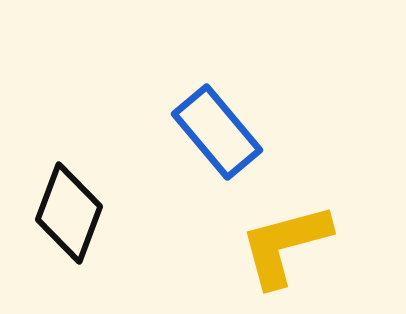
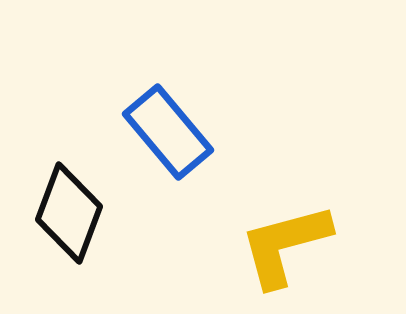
blue rectangle: moved 49 px left
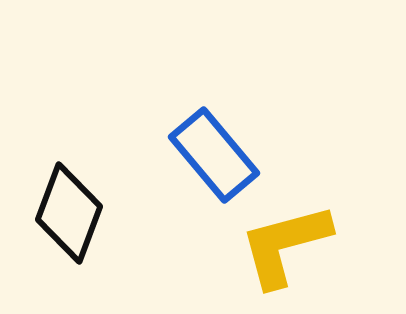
blue rectangle: moved 46 px right, 23 px down
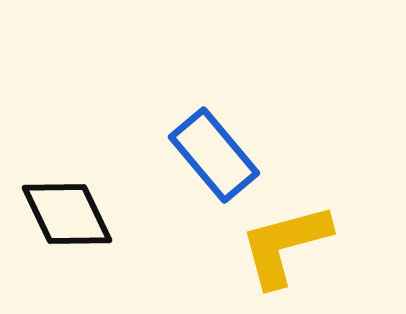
black diamond: moved 2 px left, 1 px down; rotated 46 degrees counterclockwise
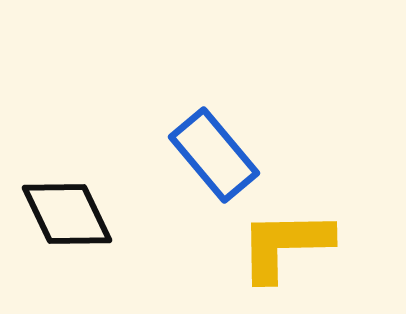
yellow L-shape: rotated 14 degrees clockwise
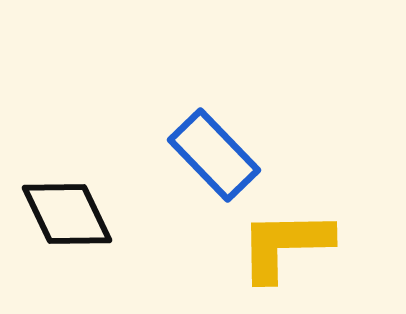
blue rectangle: rotated 4 degrees counterclockwise
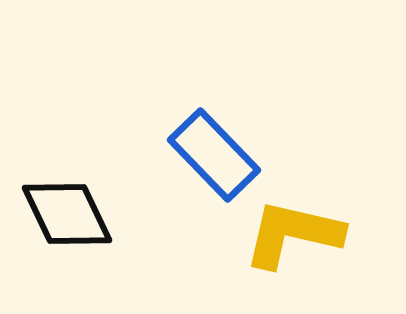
yellow L-shape: moved 8 px right, 11 px up; rotated 14 degrees clockwise
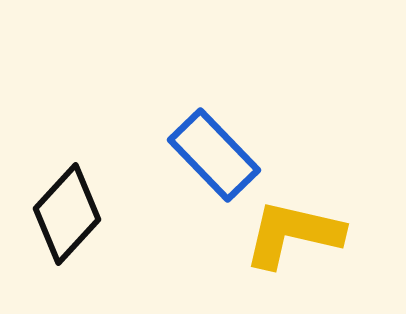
black diamond: rotated 68 degrees clockwise
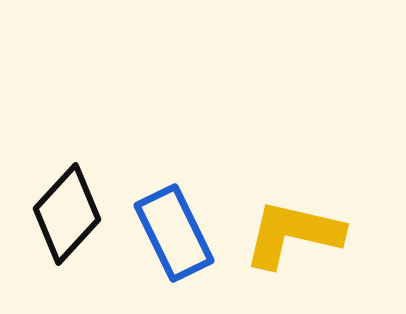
blue rectangle: moved 40 px left, 78 px down; rotated 18 degrees clockwise
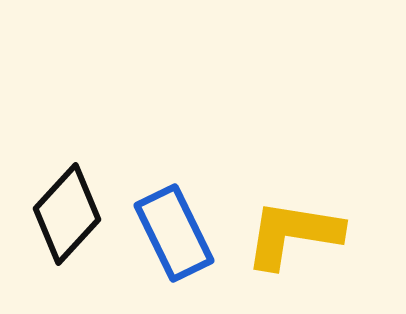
yellow L-shape: rotated 4 degrees counterclockwise
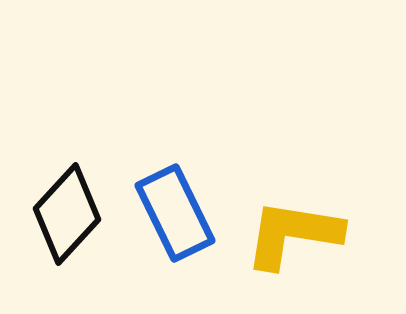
blue rectangle: moved 1 px right, 20 px up
